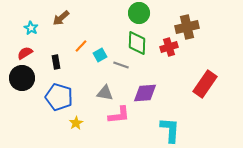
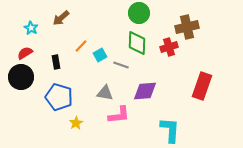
black circle: moved 1 px left, 1 px up
red rectangle: moved 3 px left, 2 px down; rotated 16 degrees counterclockwise
purple diamond: moved 2 px up
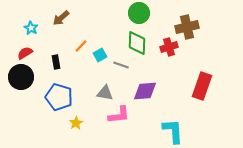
cyan L-shape: moved 3 px right, 1 px down; rotated 8 degrees counterclockwise
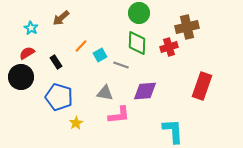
red semicircle: moved 2 px right
black rectangle: rotated 24 degrees counterclockwise
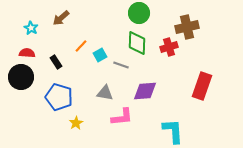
red semicircle: rotated 35 degrees clockwise
pink L-shape: moved 3 px right, 2 px down
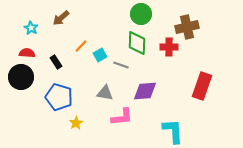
green circle: moved 2 px right, 1 px down
red cross: rotated 18 degrees clockwise
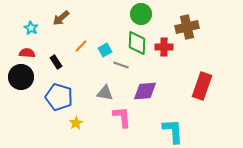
red cross: moved 5 px left
cyan square: moved 5 px right, 5 px up
pink L-shape: rotated 90 degrees counterclockwise
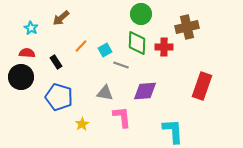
yellow star: moved 6 px right, 1 px down
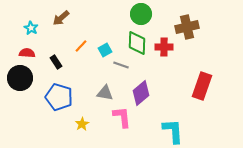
black circle: moved 1 px left, 1 px down
purple diamond: moved 4 px left, 2 px down; rotated 35 degrees counterclockwise
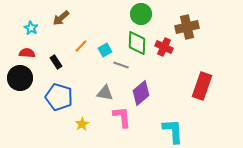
red cross: rotated 24 degrees clockwise
